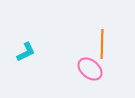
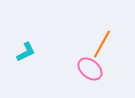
orange line: rotated 28 degrees clockwise
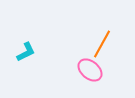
pink ellipse: moved 1 px down
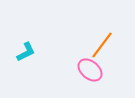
orange line: moved 1 px down; rotated 8 degrees clockwise
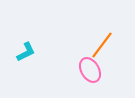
pink ellipse: rotated 20 degrees clockwise
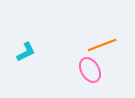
orange line: rotated 32 degrees clockwise
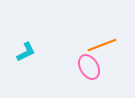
pink ellipse: moved 1 px left, 3 px up
